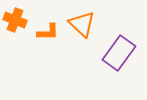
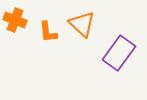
orange L-shape: rotated 85 degrees clockwise
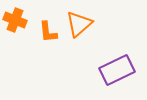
orange triangle: moved 3 px left; rotated 36 degrees clockwise
purple rectangle: moved 2 px left, 17 px down; rotated 28 degrees clockwise
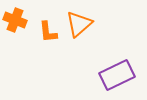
purple rectangle: moved 5 px down
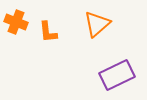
orange cross: moved 1 px right, 2 px down
orange triangle: moved 18 px right
